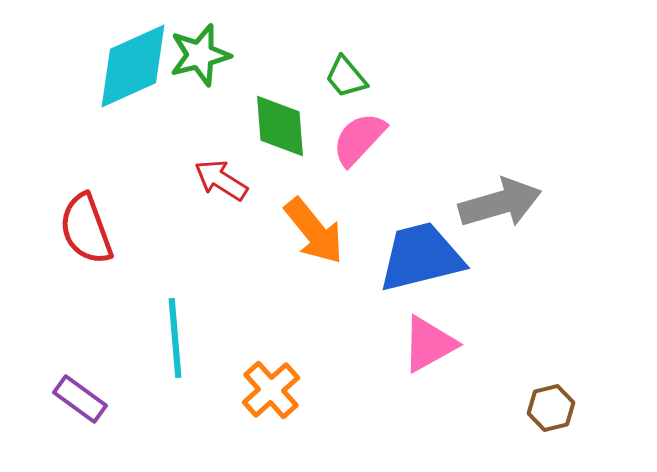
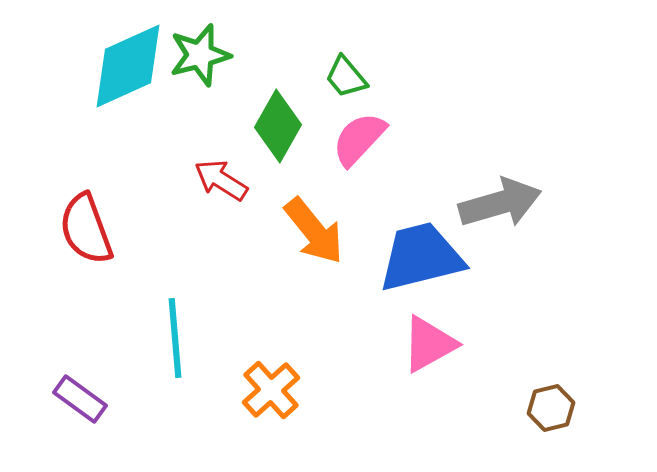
cyan diamond: moved 5 px left
green diamond: moved 2 px left; rotated 34 degrees clockwise
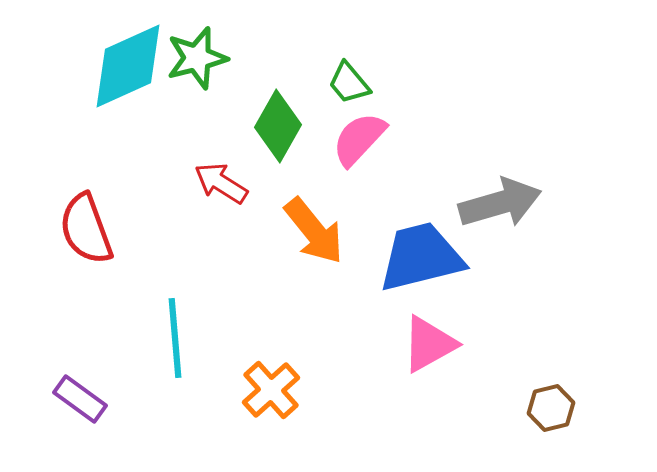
green star: moved 3 px left, 3 px down
green trapezoid: moved 3 px right, 6 px down
red arrow: moved 3 px down
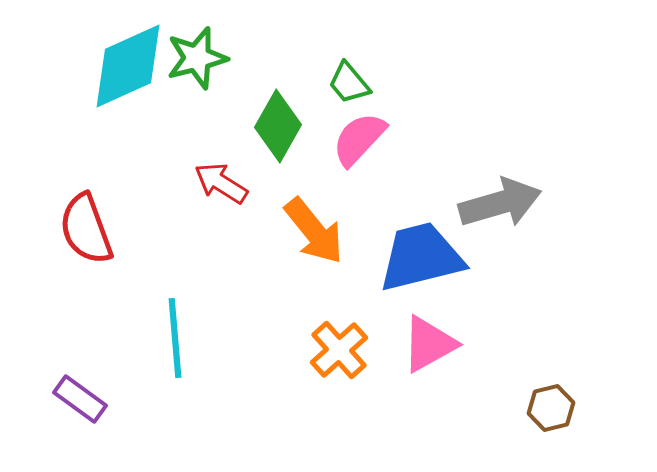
orange cross: moved 68 px right, 40 px up
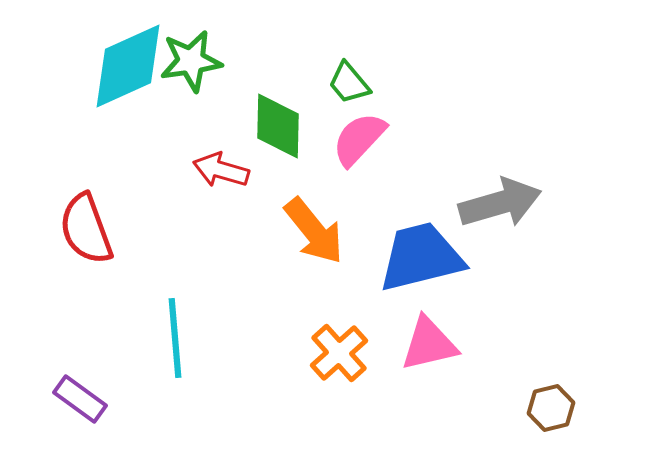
green star: moved 6 px left, 3 px down; rotated 6 degrees clockwise
green diamond: rotated 28 degrees counterclockwise
red arrow: moved 13 px up; rotated 16 degrees counterclockwise
pink triangle: rotated 16 degrees clockwise
orange cross: moved 3 px down
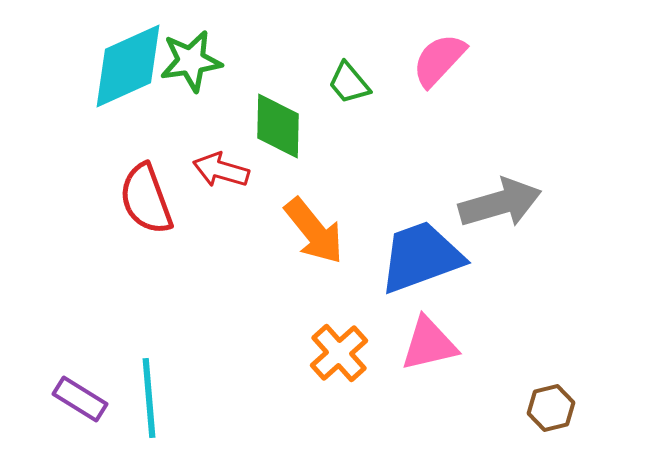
pink semicircle: moved 80 px right, 79 px up
red semicircle: moved 60 px right, 30 px up
blue trapezoid: rotated 6 degrees counterclockwise
cyan line: moved 26 px left, 60 px down
purple rectangle: rotated 4 degrees counterclockwise
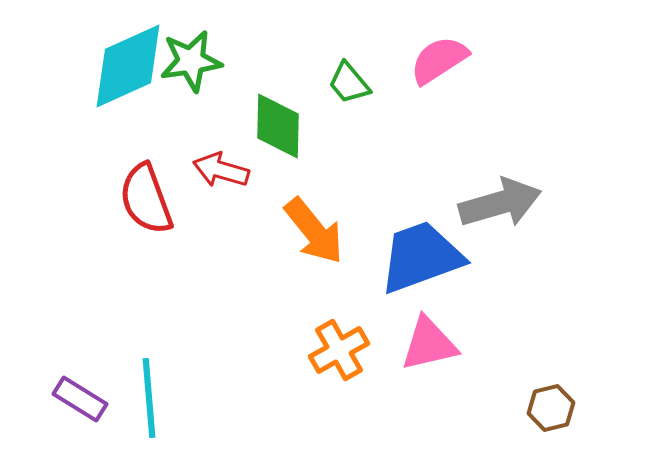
pink semicircle: rotated 14 degrees clockwise
orange cross: moved 3 px up; rotated 12 degrees clockwise
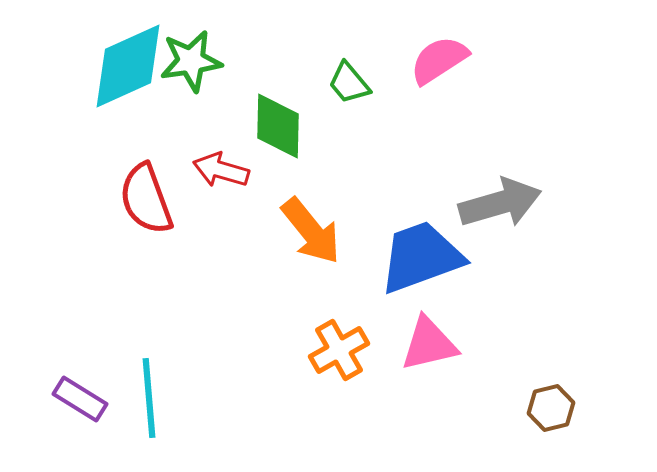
orange arrow: moved 3 px left
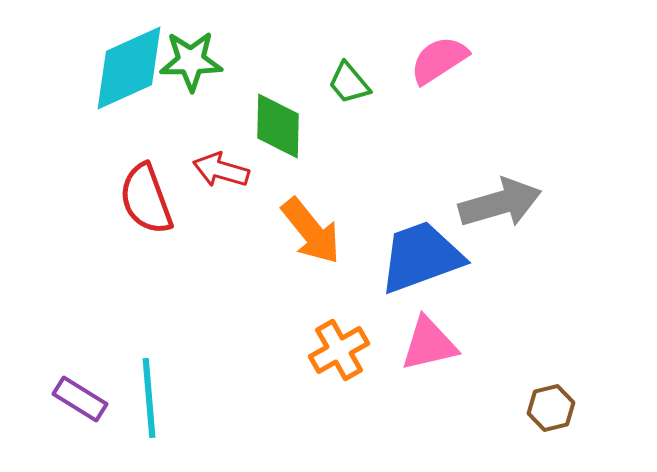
green star: rotated 8 degrees clockwise
cyan diamond: moved 1 px right, 2 px down
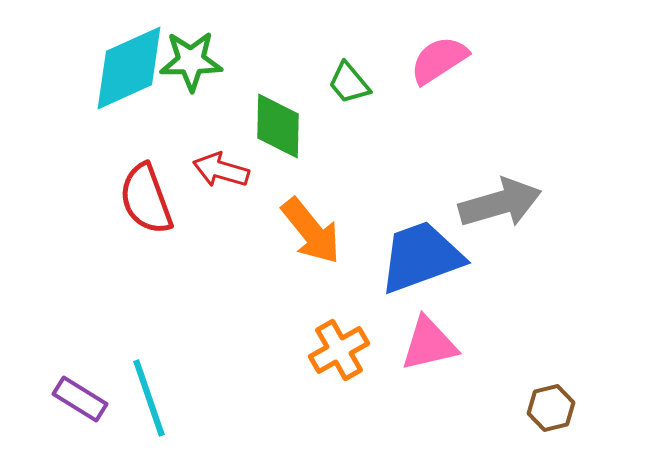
cyan line: rotated 14 degrees counterclockwise
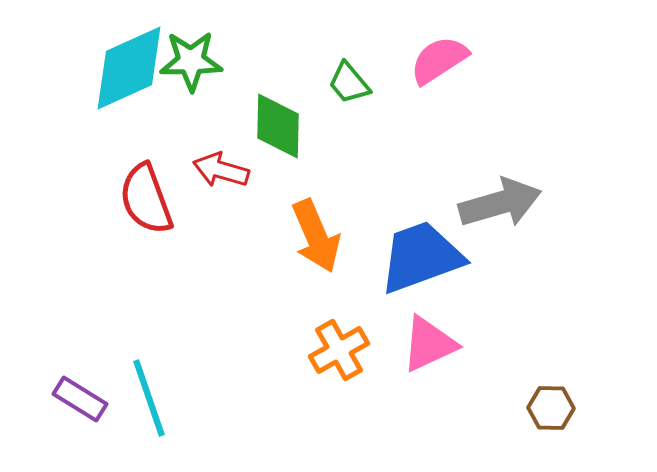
orange arrow: moved 5 px right, 5 px down; rotated 16 degrees clockwise
pink triangle: rotated 12 degrees counterclockwise
brown hexagon: rotated 15 degrees clockwise
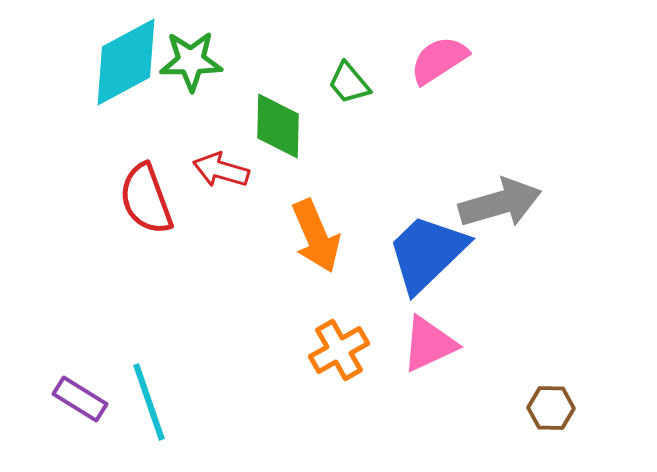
cyan diamond: moved 3 px left, 6 px up; rotated 4 degrees counterclockwise
blue trapezoid: moved 6 px right, 4 px up; rotated 24 degrees counterclockwise
cyan line: moved 4 px down
